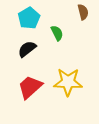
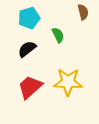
cyan pentagon: rotated 15 degrees clockwise
green semicircle: moved 1 px right, 2 px down
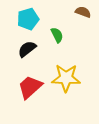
brown semicircle: rotated 56 degrees counterclockwise
cyan pentagon: moved 1 px left, 1 px down
green semicircle: moved 1 px left
yellow star: moved 2 px left, 4 px up
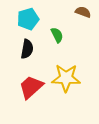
black semicircle: rotated 138 degrees clockwise
red trapezoid: moved 1 px right
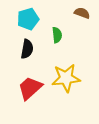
brown semicircle: moved 1 px left, 1 px down
green semicircle: rotated 21 degrees clockwise
yellow star: rotated 8 degrees counterclockwise
red trapezoid: moved 1 px left, 1 px down
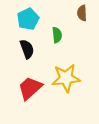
brown semicircle: rotated 112 degrees counterclockwise
cyan pentagon: rotated 10 degrees counterclockwise
black semicircle: rotated 30 degrees counterclockwise
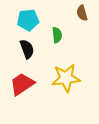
brown semicircle: rotated 14 degrees counterclockwise
cyan pentagon: moved 1 px down; rotated 20 degrees clockwise
red trapezoid: moved 8 px left, 4 px up; rotated 8 degrees clockwise
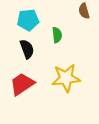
brown semicircle: moved 2 px right, 2 px up
